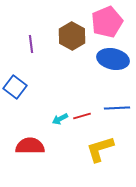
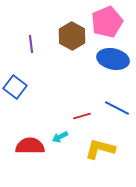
blue line: rotated 30 degrees clockwise
cyan arrow: moved 18 px down
yellow L-shape: rotated 32 degrees clockwise
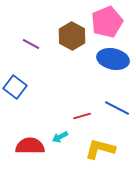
purple line: rotated 54 degrees counterclockwise
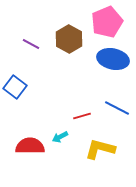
brown hexagon: moved 3 px left, 3 px down
